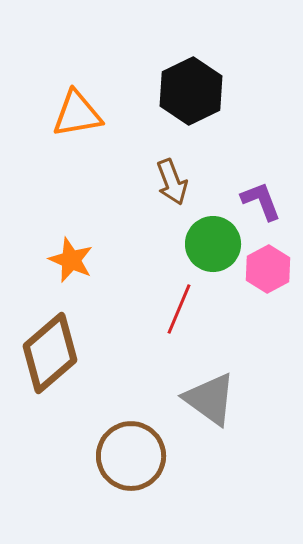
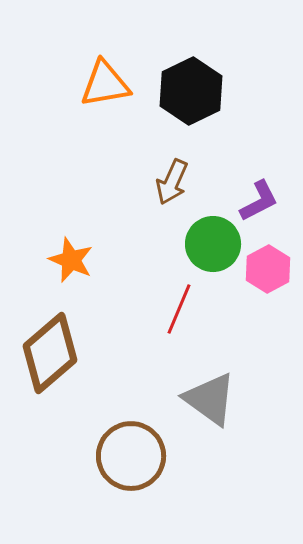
orange triangle: moved 28 px right, 30 px up
brown arrow: rotated 45 degrees clockwise
purple L-shape: moved 2 px left; rotated 84 degrees clockwise
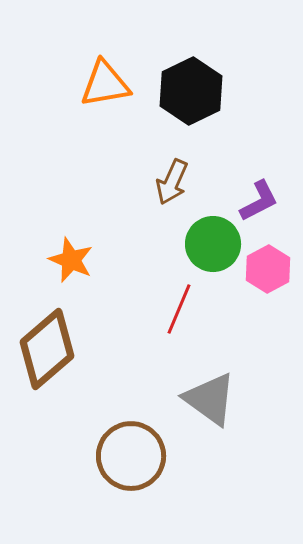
brown diamond: moved 3 px left, 4 px up
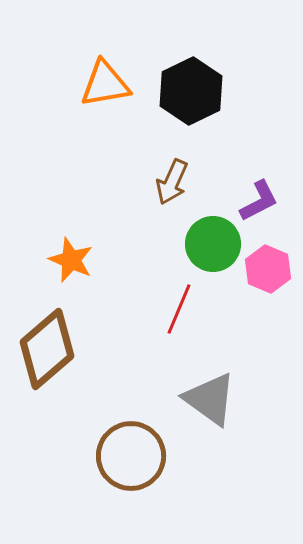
pink hexagon: rotated 9 degrees counterclockwise
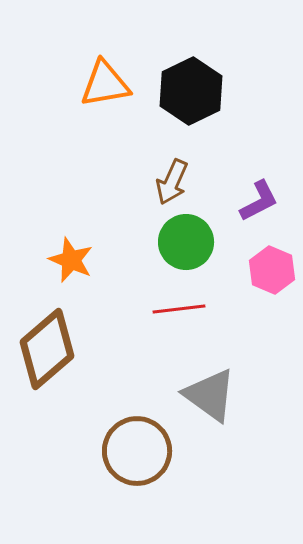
green circle: moved 27 px left, 2 px up
pink hexagon: moved 4 px right, 1 px down
red line: rotated 60 degrees clockwise
gray triangle: moved 4 px up
brown circle: moved 6 px right, 5 px up
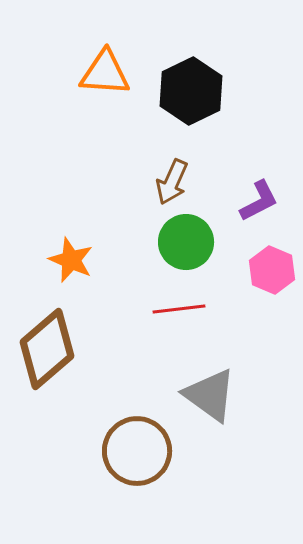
orange triangle: moved 11 px up; rotated 14 degrees clockwise
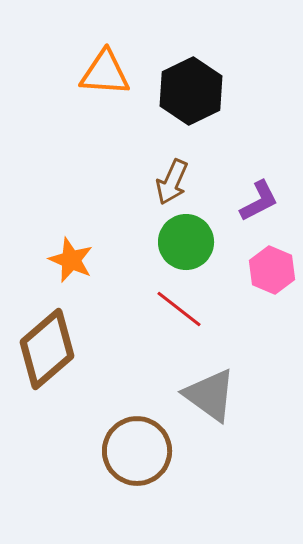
red line: rotated 45 degrees clockwise
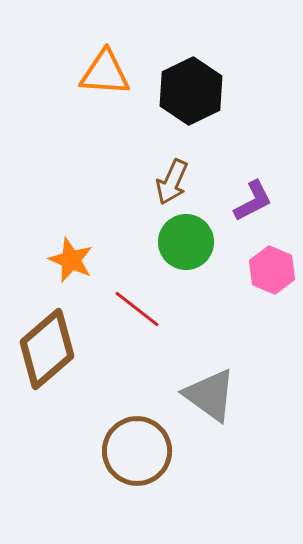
purple L-shape: moved 6 px left
red line: moved 42 px left
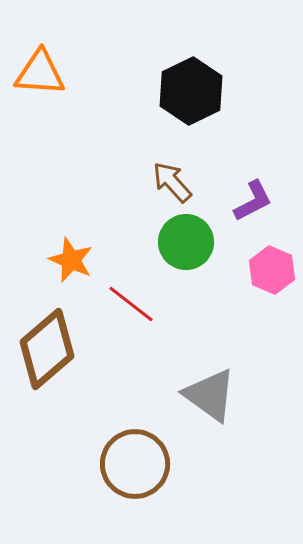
orange triangle: moved 65 px left
brown arrow: rotated 114 degrees clockwise
red line: moved 6 px left, 5 px up
brown circle: moved 2 px left, 13 px down
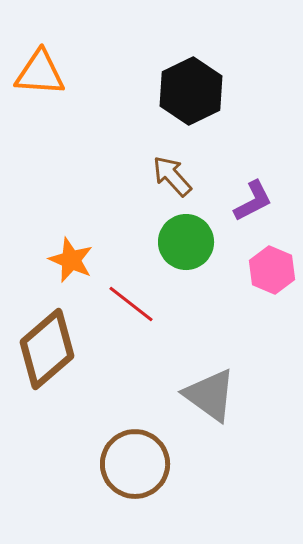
brown arrow: moved 6 px up
